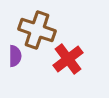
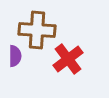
brown cross: rotated 15 degrees counterclockwise
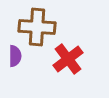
brown cross: moved 3 px up
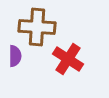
red cross: rotated 20 degrees counterclockwise
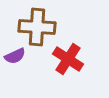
purple semicircle: rotated 65 degrees clockwise
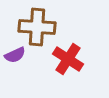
purple semicircle: moved 1 px up
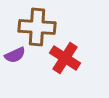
red cross: moved 3 px left, 1 px up
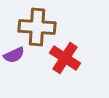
purple semicircle: moved 1 px left
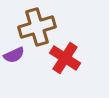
brown cross: rotated 21 degrees counterclockwise
